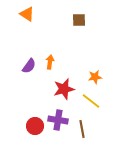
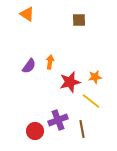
red star: moved 6 px right, 7 px up
purple cross: rotated 30 degrees counterclockwise
red circle: moved 5 px down
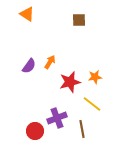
orange arrow: rotated 24 degrees clockwise
yellow line: moved 1 px right, 3 px down
purple cross: moved 1 px left, 2 px up
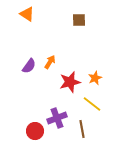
orange star: moved 1 px down; rotated 16 degrees counterclockwise
